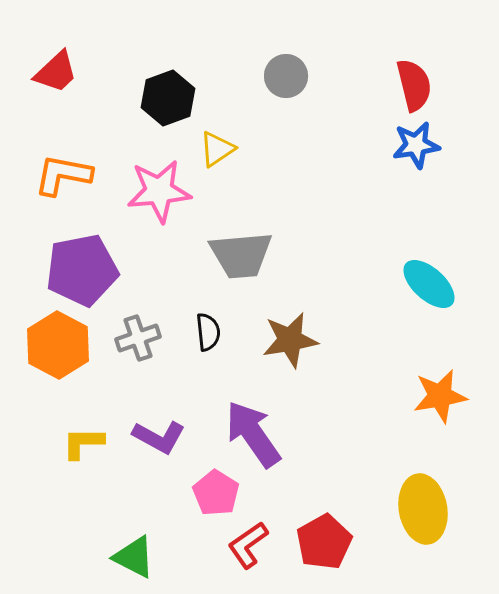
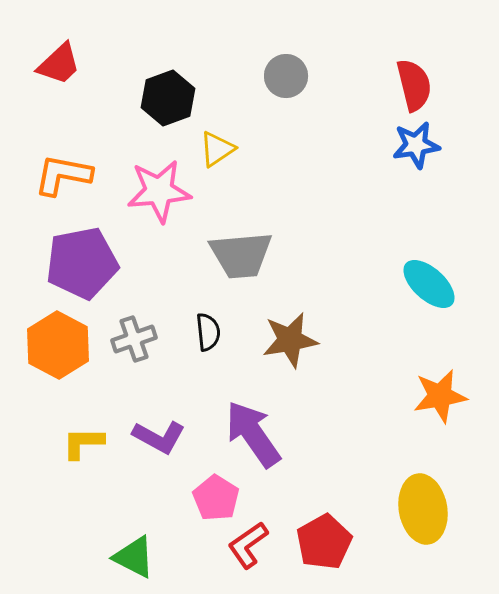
red trapezoid: moved 3 px right, 8 px up
purple pentagon: moved 7 px up
gray cross: moved 4 px left, 1 px down
pink pentagon: moved 5 px down
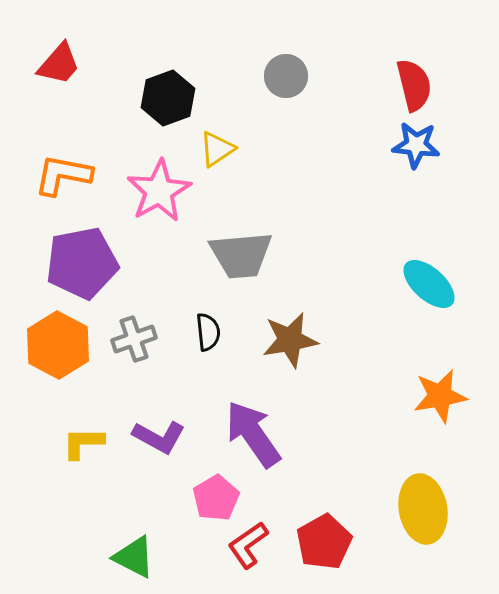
red trapezoid: rotated 6 degrees counterclockwise
blue star: rotated 15 degrees clockwise
pink star: rotated 24 degrees counterclockwise
pink pentagon: rotated 9 degrees clockwise
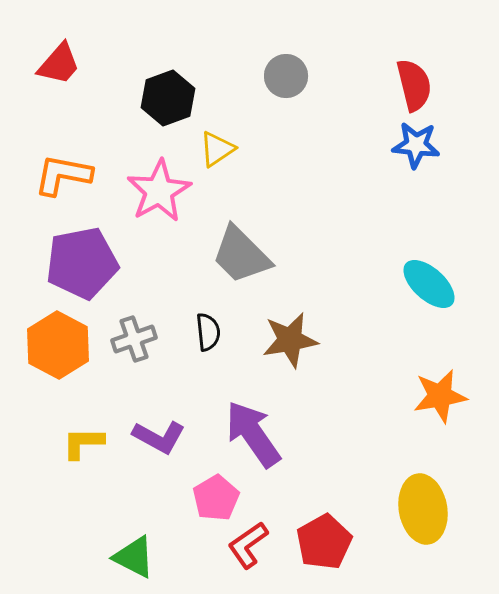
gray trapezoid: rotated 50 degrees clockwise
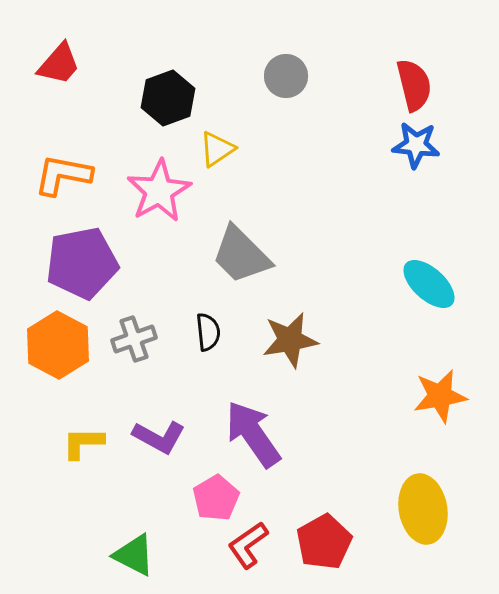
green triangle: moved 2 px up
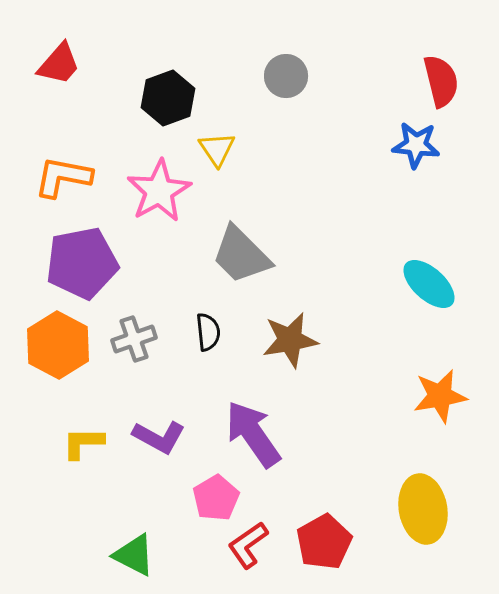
red semicircle: moved 27 px right, 4 px up
yellow triangle: rotated 30 degrees counterclockwise
orange L-shape: moved 2 px down
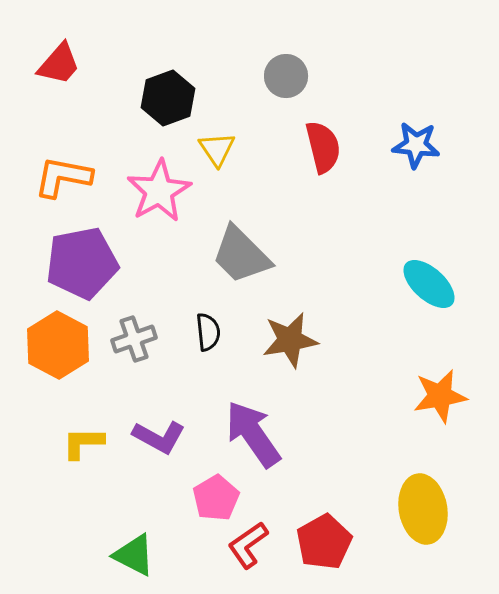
red semicircle: moved 118 px left, 66 px down
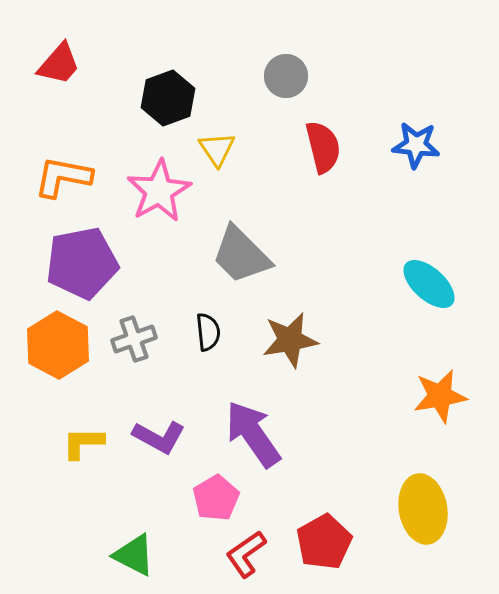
red L-shape: moved 2 px left, 9 px down
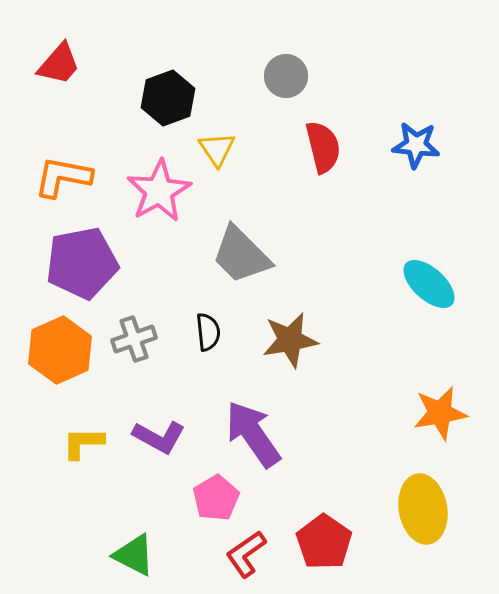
orange hexagon: moved 2 px right, 5 px down; rotated 8 degrees clockwise
orange star: moved 17 px down
red pentagon: rotated 8 degrees counterclockwise
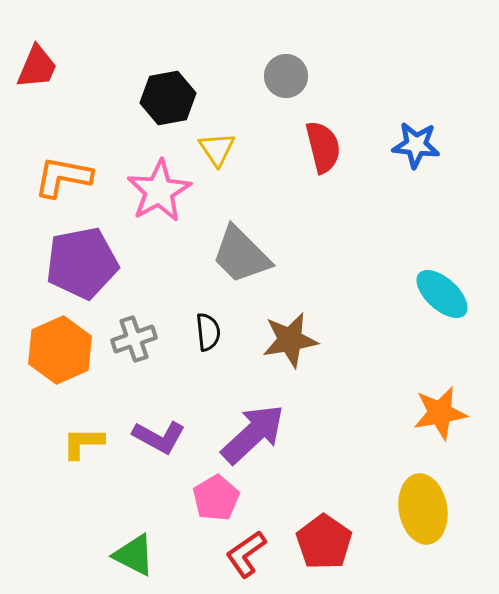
red trapezoid: moved 22 px left, 3 px down; rotated 18 degrees counterclockwise
black hexagon: rotated 10 degrees clockwise
cyan ellipse: moved 13 px right, 10 px down
purple arrow: rotated 82 degrees clockwise
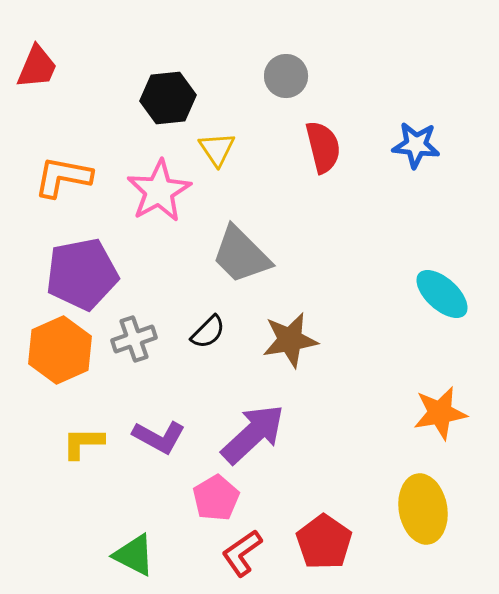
black hexagon: rotated 4 degrees clockwise
purple pentagon: moved 11 px down
black semicircle: rotated 51 degrees clockwise
red L-shape: moved 4 px left, 1 px up
